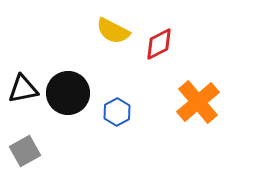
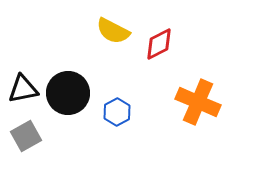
orange cross: rotated 27 degrees counterclockwise
gray square: moved 1 px right, 15 px up
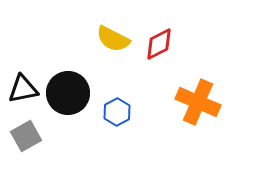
yellow semicircle: moved 8 px down
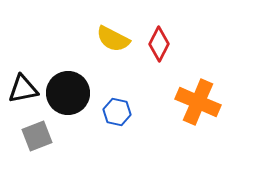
red diamond: rotated 36 degrees counterclockwise
blue hexagon: rotated 20 degrees counterclockwise
gray square: moved 11 px right; rotated 8 degrees clockwise
